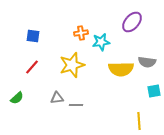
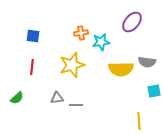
red line: rotated 35 degrees counterclockwise
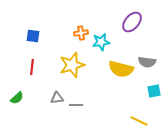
yellow semicircle: rotated 15 degrees clockwise
yellow line: rotated 60 degrees counterclockwise
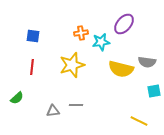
purple ellipse: moved 8 px left, 2 px down
gray triangle: moved 4 px left, 13 px down
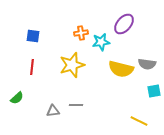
gray semicircle: moved 2 px down
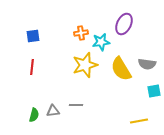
purple ellipse: rotated 15 degrees counterclockwise
blue square: rotated 16 degrees counterclockwise
yellow star: moved 13 px right
yellow semicircle: rotated 45 degrees clockwise
green semicircle: moved 17 px right, 17 px down; rotated 32 degrees counterclockwise
yellow line: rotated 36 degrees counterclockwise
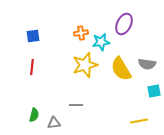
gray triangle: moved 1 px right, 12 px down
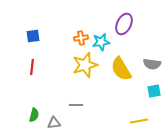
orange cross: moved 5 px down
gray semicircle: moved 5 px right
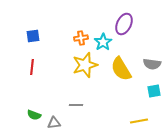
cyan star: moved 2 px right; rotated 24 degrees counterclockwise
green semicircle: rotated 96 degrees clockwise
